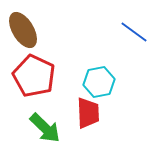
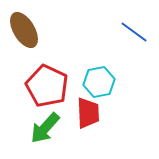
brown ellipse: moved 1 px right
red pentagon: moved 13 px right, 10 px down
green arrow: rotated 88 degrees clockwise
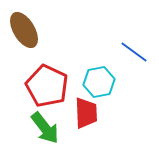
blue line: moved 20 px down
red trapezoid: moved 2 px left
green arrow: rotated 80 degrees counterclockwise
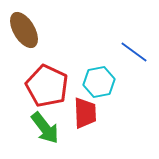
red trapezoid: moved 1 px left
